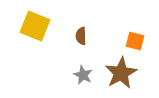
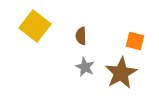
yellow square: rotated 16 degrees clockwise
gray star: moved 2 px right, 8 px up
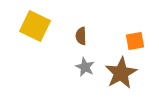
yellow square: rotated 12 degrees counterclockwise
orange square: rotated 24 degrees counterclockwise
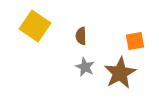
yellow square: rotated 8 degrees clockwise
brown star: moved 1 px left
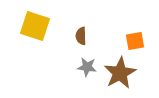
yellow square: rotated 16 degrees counterclockwise
gray star: moved 2 px right; rotated 18 degrees counterclockwise
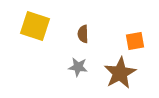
brown semicircle: moved 2 px right, 2 px up
gray star: moved 9 px left
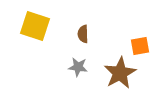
orange square: moved 5 px right, 5 px down
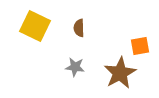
yellow square: rotated 8 degrees clockwise
brown semicircle: moved 4 px left, 6 px up
gray star: moved 3 px left
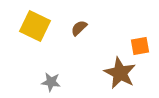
brown semicircle: rotated 48 degrees clockwise
gray star: moved 24 px left, 15 px down
brown star: rotated 16 degrees counterclockwise
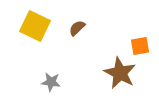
brown semicircle: moved 2 px left
